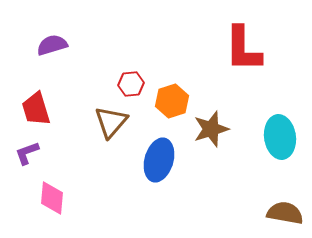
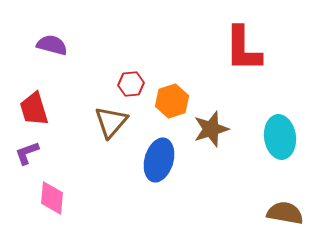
purple semicircle: rotated 32 degrees clockwise
red trapezoid: moved 2 px left
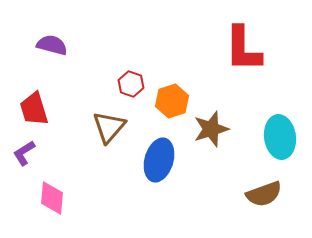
red hexagon: rotated 25 degrees clockwise
brown triangle: moved 2 px left, 5 px down
purple L-shape: moved 3 px left; rotated 12 degrees counterclockwise
brown semicircle: moved 21 px left, 19 px up; rotated 150 degrees clockwise
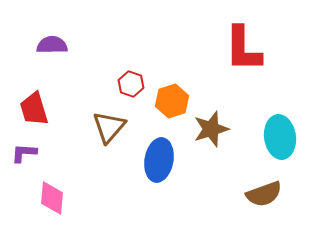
purple semicircle: rotated 16 degrees counterclockwise
purple L-shape: rotated 36 degrees clockwise
blue ellipse: rotated 6 degrees counterclockwise
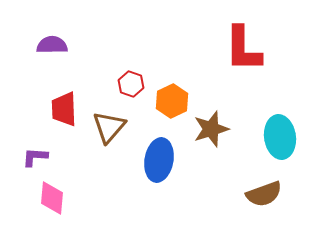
orange hexagon: rotated 8 degrees counterclockwise
red trapezoid: moved 30 px right; rotated 15 degrees clockwise
purple L-shape: moved 11 px right, 4 px down
